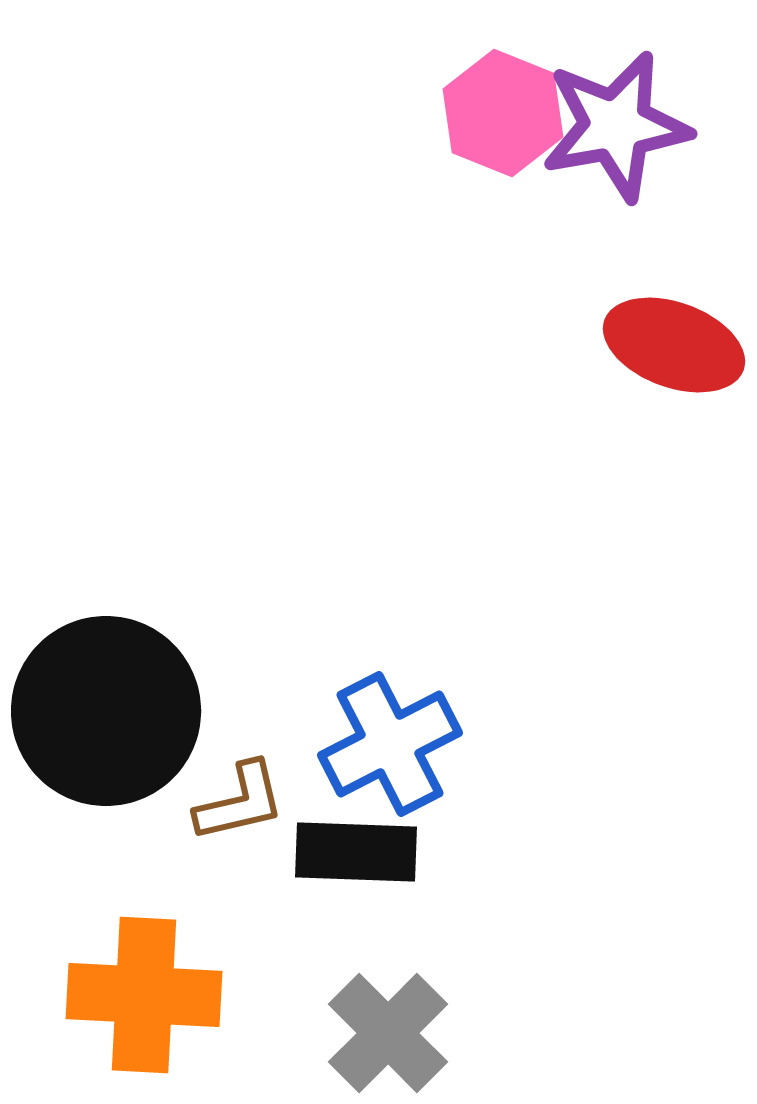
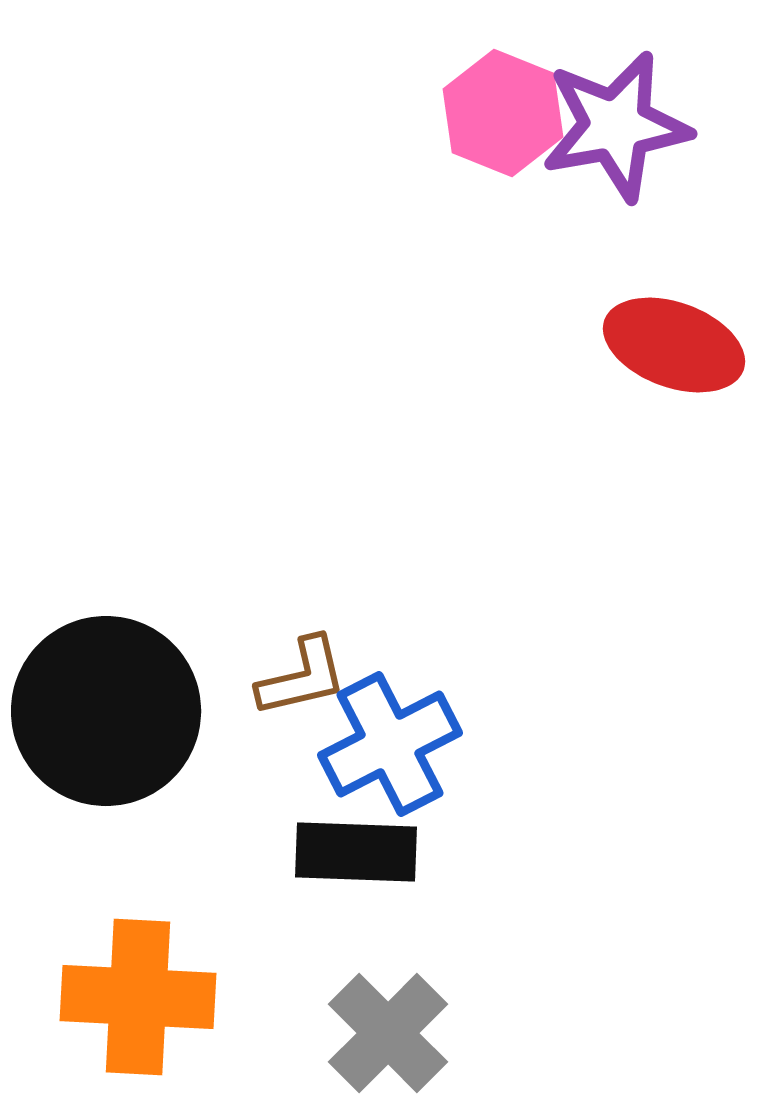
brown L-shape: moved 62 px right, 125 px up
orange cross: moved 6 px left, 2 px down
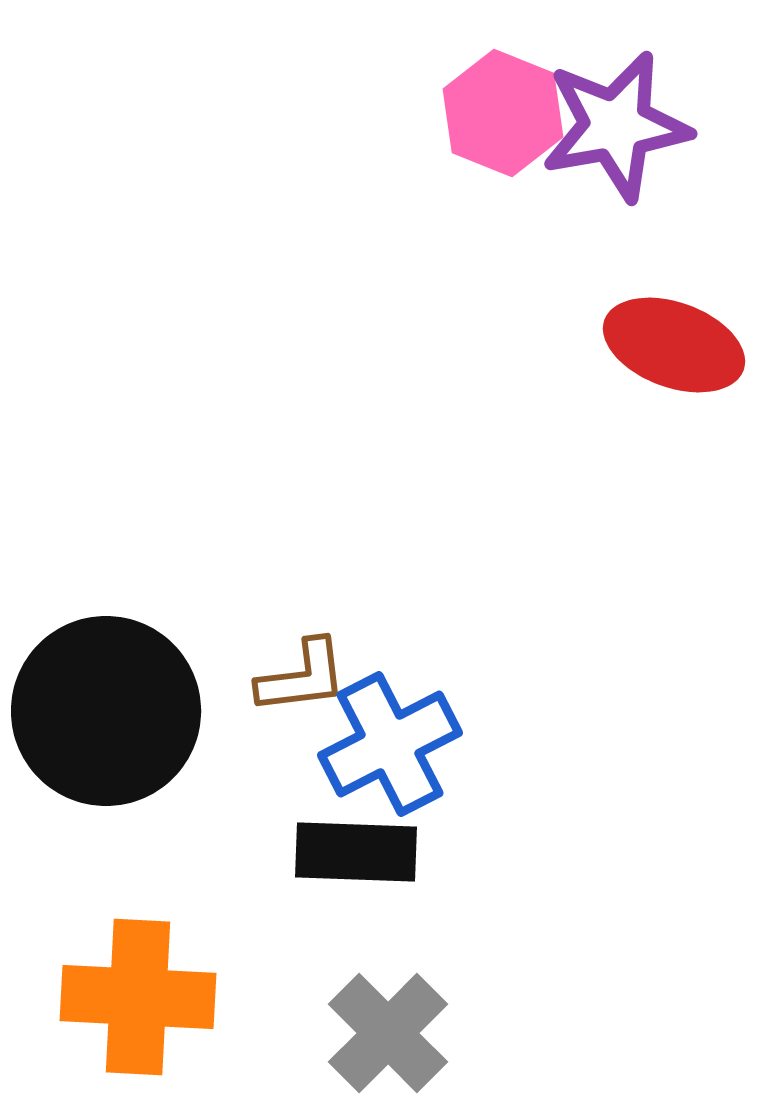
brown L-shape: rotated 6 degrees clockwise
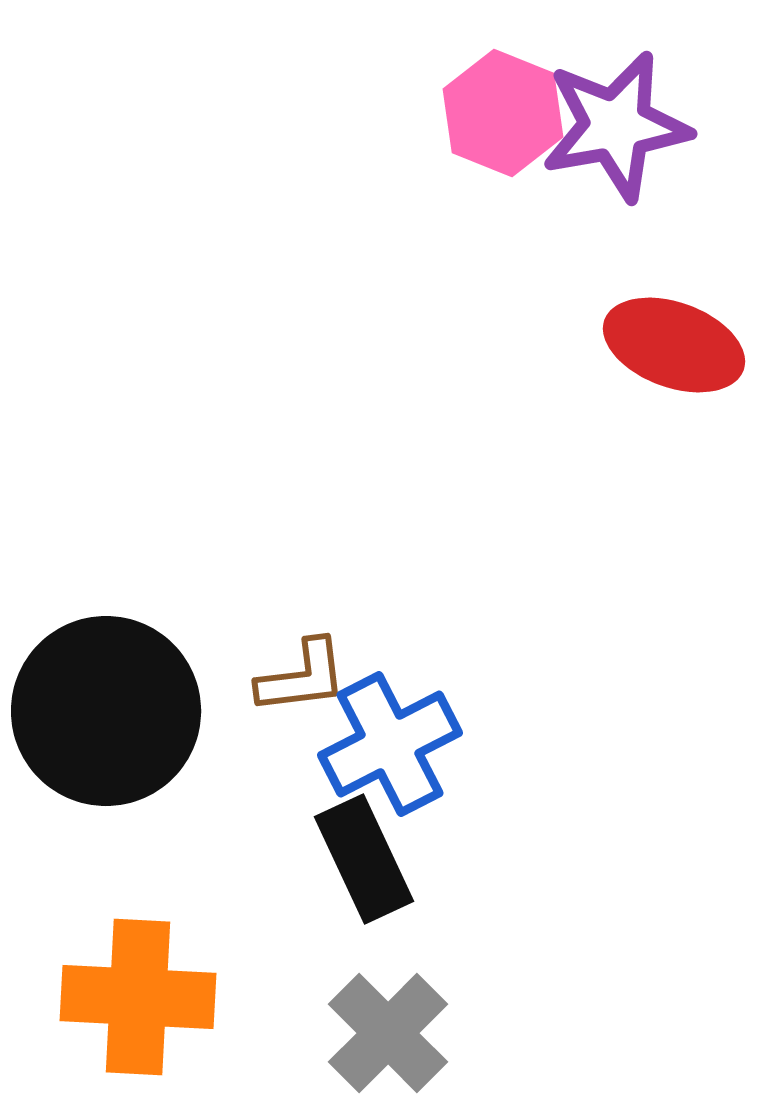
black rectangle: moved 8 px right, 7 px down; rotated 63 degrees clockwise
